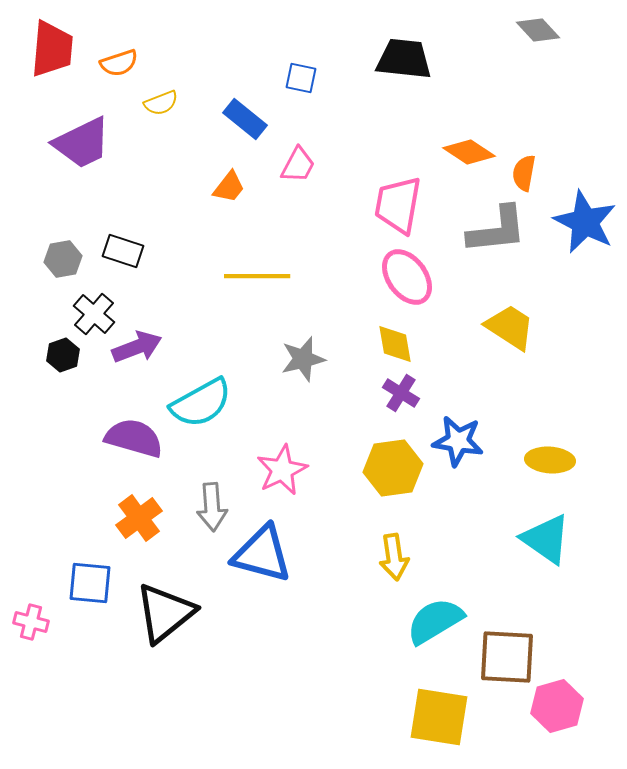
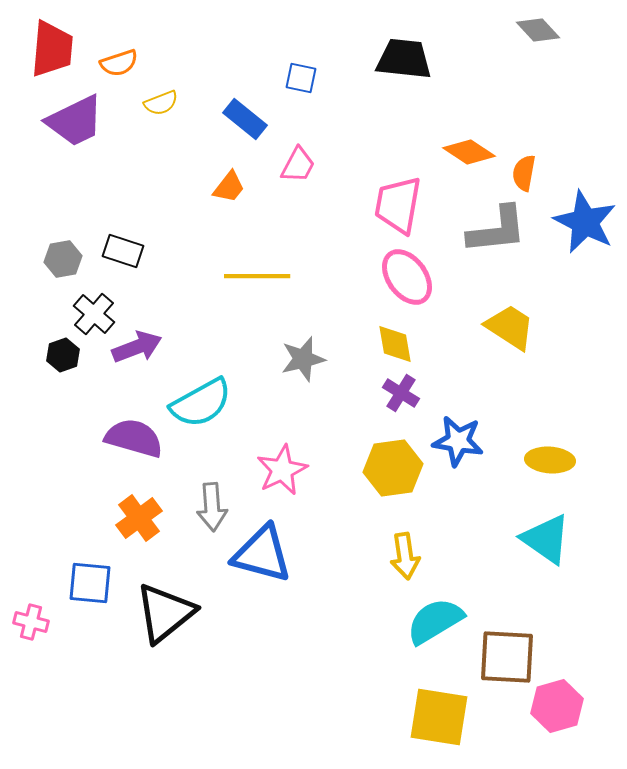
purple trapezoid at (82, 143): moved 7 px left, 22 px up
yellow arrow at (394, 557): moved 11 px right, 1 px up
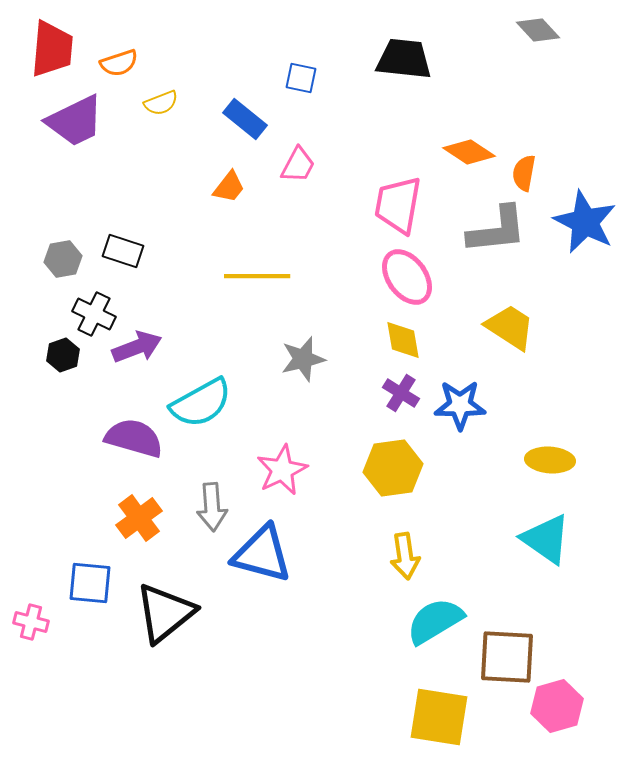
black cross at (94, 314): rotated 15 degrees counterclockwise
yellow diamond at (395, 344): moved 8 px right, 4 px up
blue star at (458, 441): moved 2 px right, 36 px up; rotated 9 degrees counterclockwise
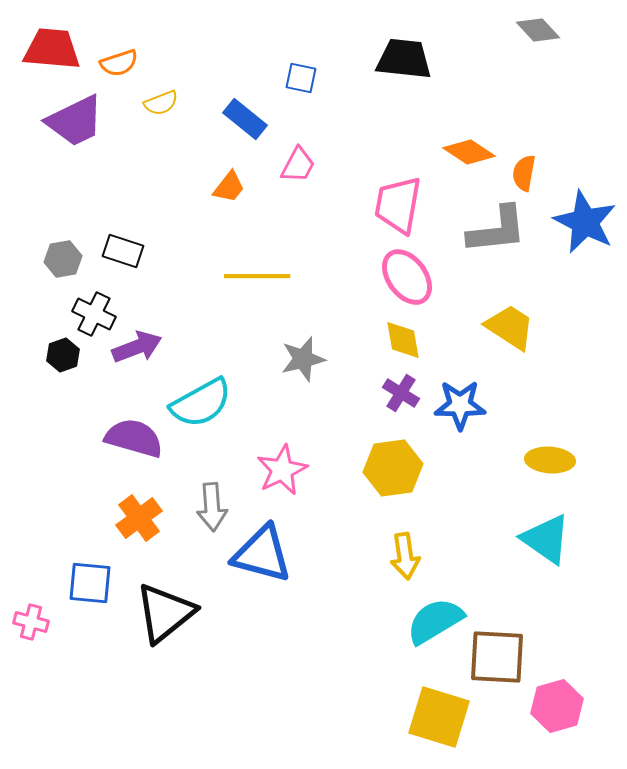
red trapezoid at (52, 49): rotated 90 degrees counterclockwise
brown square at (507, 657): moved 10 px left
yellow square at (439, 717): rotated 8 degrees clockwise
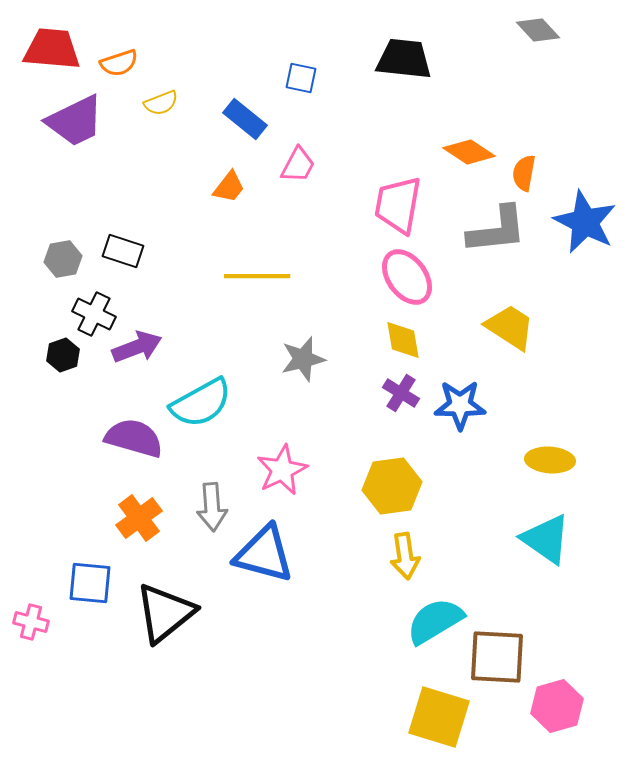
yellow hexagon at (393, 468): moved 1 px left, 18 px down
blue triangle at (262, 554): moved 2 px right
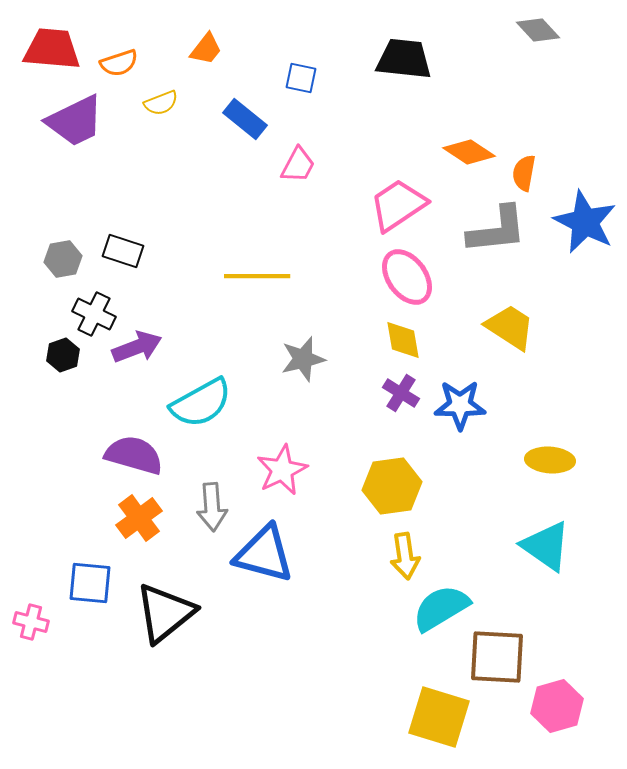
orange trapezoid at (229, 187): moved 23 px left, 138 px up
pink trapezoid at (398, 205): rotated 46 degrees clockwise
purple semicircle at (134, 438): moved 17 px down
cyan triangle at (546, 539): moved 7 px down
cyan semicircle at (435, 621): moved 6 px right, 13 px up
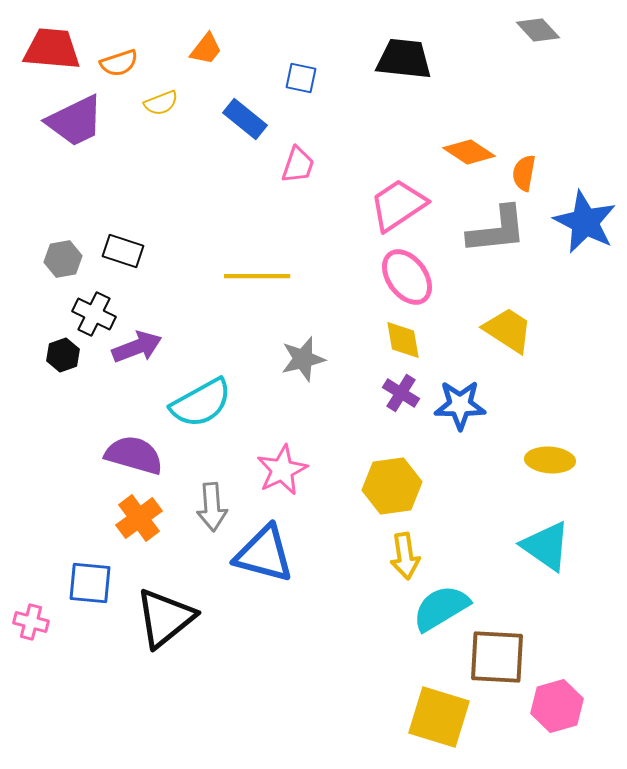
pink trapezoid at (298, 165): rotated 9 degrees counterclockwise
yellow trapezoid at (510, 327): moved 2 px left, 3 px down
black triangle at (165, 613): moved 5 px down
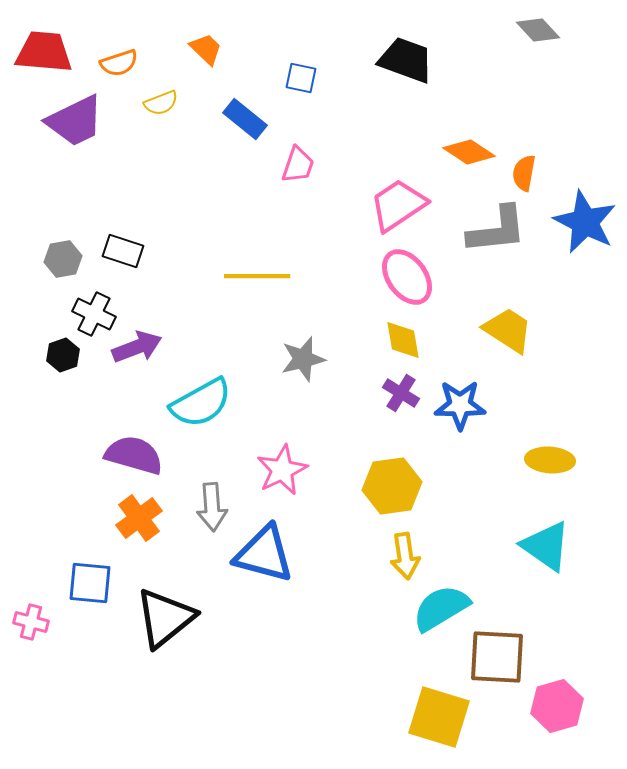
red trapezoid at (52, 49): moved 8 px left, 3 px down
orange trapezoid at (206, 49): rotated 84 degrees counterclockwise
black trapezoid at (404, 59): moved 2 px right, 1 px down; rotated 14 degrees clockwise
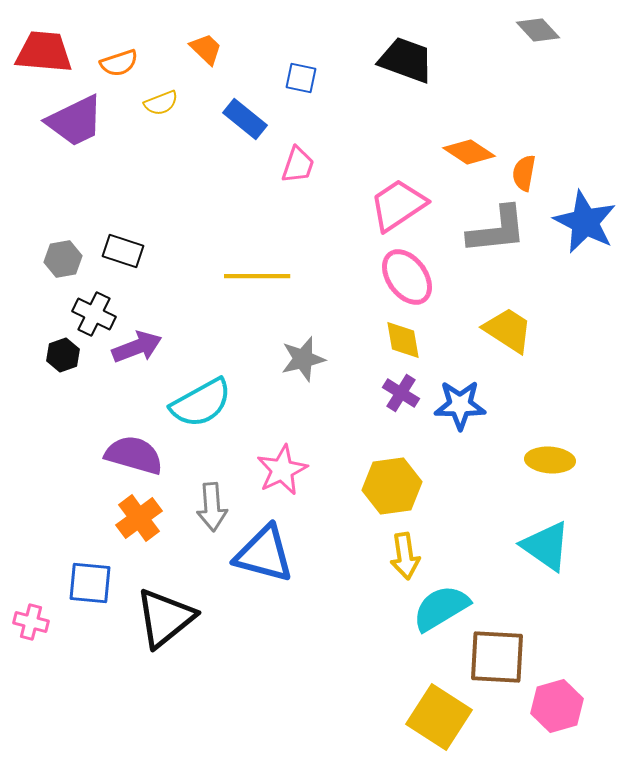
yellow square at (439, 717): rotated 16 degrees clockwise
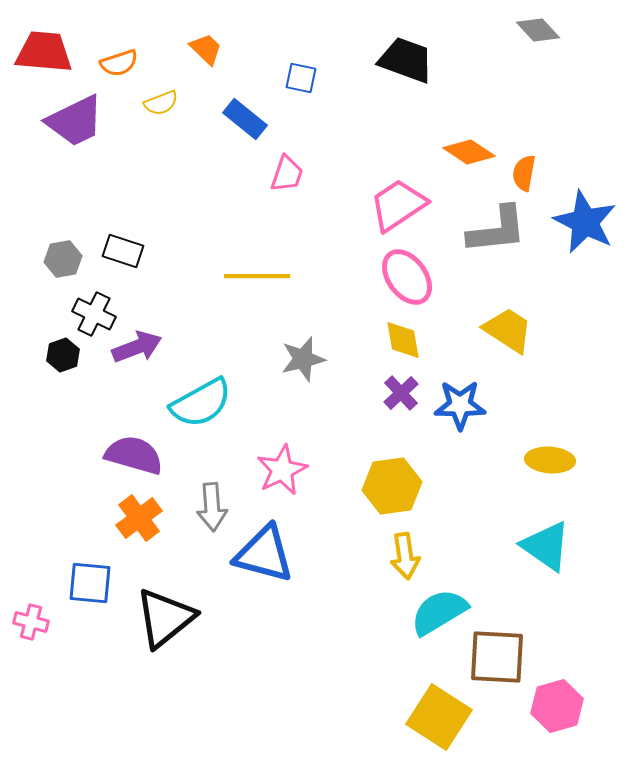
pink trapezoid at (298, 165): moved 11 px left, 9 px down
purple cross at (401, 393): rotated 15 degrees clockwise
cyan semicircle at (441, 608): moved 2 px left, 4 px down
